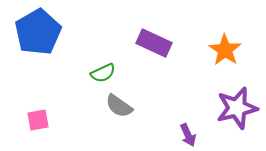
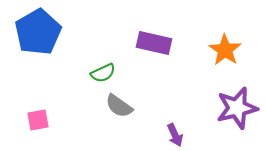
purple rectangle: rotated 12 degrees counterclockwise
purple arrow: moved 13 px left
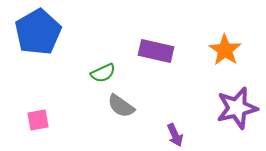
purple rectangle: moved 2 px right, 8 px down
gray semicircle: moved 2 px right
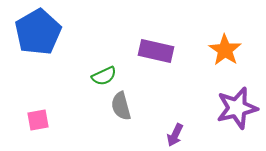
green semicircle: moved 1 px right, 3 px down
gray semicircle: rotated 40 degrees clockwise
purple arrow: rotated 50 degrees clockwise
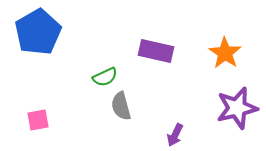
orange star: moved 3 px down
green semicircle: moved 1 px right, 1 px down
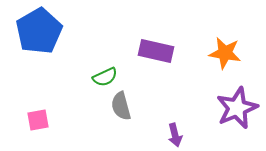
blue pentagon: moved 1 px right, 1 px up
orange star: rotated 24 degrees counterclockwise
purple star: rotated 9 degrees counterclockwise
purple arrow: rotated 40 degrees counterclockwise
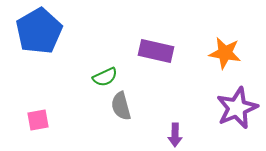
purple arrow: rotated 15 degrees clockwise
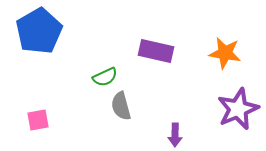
purple star: moved 1 px right, 1 px down
